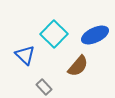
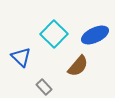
blue triangle: moved 4 px left, 2 px down
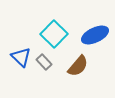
gray rectangle: moved 25 px up
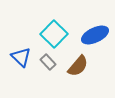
gray rectangle: moved 4 px right
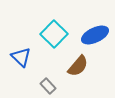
gray rectangle: moved 24 px down
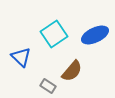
cyan square: rotated 12 degrees clockwise
brown semicircle: moved 6 px left, 5 px down
gray rectangle: rotated 14 degrees counterclockwise
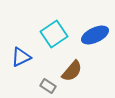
blue triangle: rotated 50 degrees clockwise
